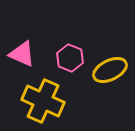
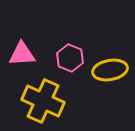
pink triangle: rotated 28 degrees counterclockwise
yellow ellipse: rotated 16 degrees clockwise
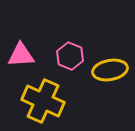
pink triangle: moved 1 px left, 1 px down
pink hexagon: moved 2 px up
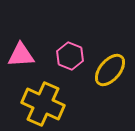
yellow ellipse: rotated 40 degrees counterclockwise
yellow cross: moved 3 px down
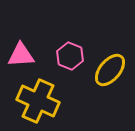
yellow cross: moved 5 px left, 3 px up
